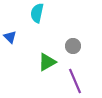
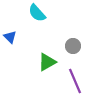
cyan semicircle: rotated 54 degrees counterclockwise
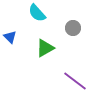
gray circle: moved 18 px up
green triangle: moved 2 px left, 14 px up
purple line: rotated 30 degrees counterclockwise
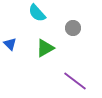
blue triangle: moved 7 px down
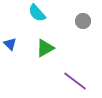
gray circle: moved 10 px right, 7 px up
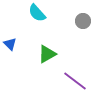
green triangle: moved 2 px right, 6 px down
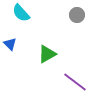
cyan semicircle: moved 16 px left
gray circle: moved 6 px left, 6 px up
purple line: moved 1 px down
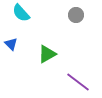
gray circle: moved 1 px left
blue triangle: moved 1 px right
purple line: moved 3 px right
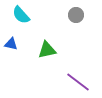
cyan semicircle: moved 2 px down
blue triangle: rotated 32 degrees counterclockwise
green triangle: moved 4 px up; rotated 18 degrees clockwise
